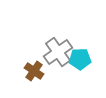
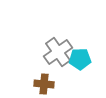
brown cross: moved 10 px right, 13 px down; rotated 30 degrees counterclockwise
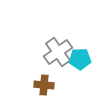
brown cross: moved 1 px down
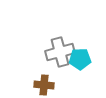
gray cross: moved 2 px right; rotated 20 degrees clockwise
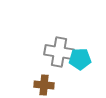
gray cross: moved 1 px left; rotated 24 degrees clockwise
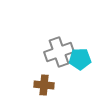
gray cross: rotated 28 degrees counterclockwise
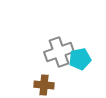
cyan pentagon: rotated 10 degrees counterclockwise
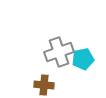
cyan pentagon: moved 3 px right
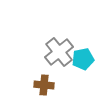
gray cross: rotated 20 degrees counterclockwise
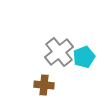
cyan pentagon: moved 1 px right, 2 px up; rotated 10 degrees counterclockwise
